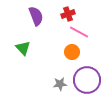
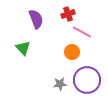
purple semicircle: moved 3 px down
pink line: moved 3 px right
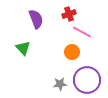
red cross: moved 1 px right
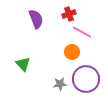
green triangle: moved 16 px down
purple circle: moved 1 px left, 1 px up
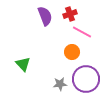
red cross: moved 1 px right
purple semicircle: moved 9 px right, 3 px up
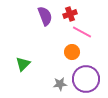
green triangle: rotated 28 degrees clockwise
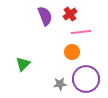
red cross: rotated 16 degrees counterclockwise
pink line: moved 1 px left; rotated 36 degrees counterclockwise
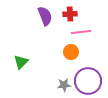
red cross: rotated 32 degrees clockwise
orange circle: moved 1 px left
green triangle: moved 2 px left, 2 px up
purple circle: moved 2 px right, 2 px down
gray star: moved 4 px right, 1 px down
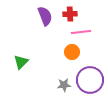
orange circle: moved 1 px right
purple circle: moved 2 px right, 1 px up
